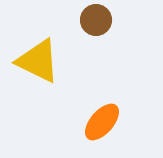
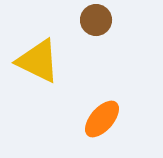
orange ellipse: moved 3 px up
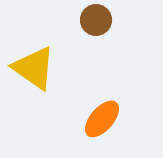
yellow triangle: moved 4 px left, 7 px down; rotated 9 degrees clockwise
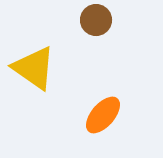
orange ellipse: moved 1 px right, 4 px up
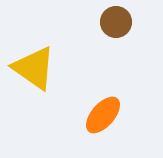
brown circle: moved 20 px right, 2 px down
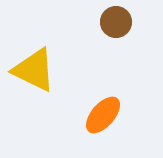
yellow triangle: moved 2 px down; rotated 9 degrees counterclockwise
